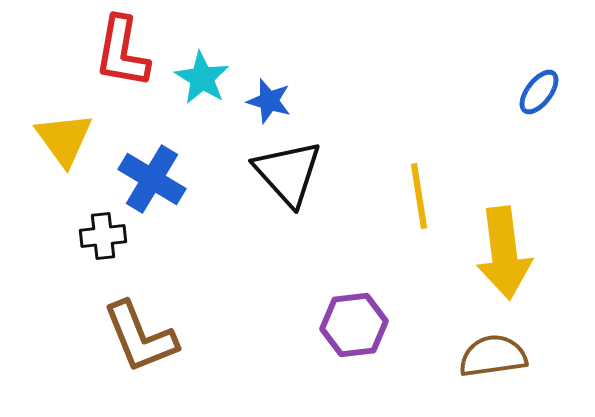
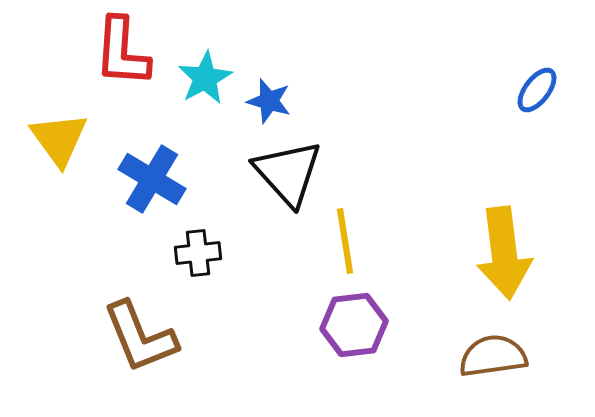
red L-shape: rotated 6 degrees counterclockwise
cyan star: moved 3 px right; rotated 12 degrees clockwise
blue ellipse: moved 2 px left, 2 px up
yellow triangle: moved 5 px left
yellow line: moved 74 px left, 45 px down
black cross: moved 95 px right, 17 px down
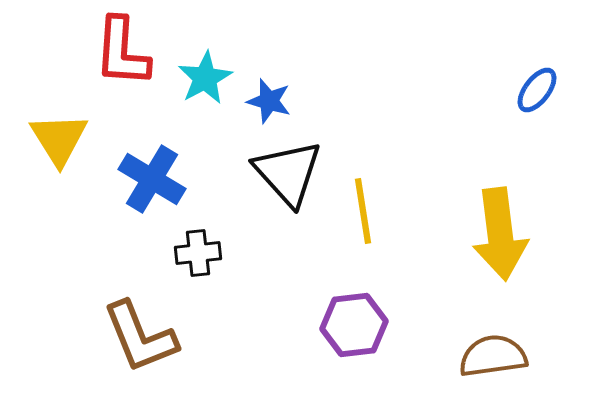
yellow triangle: rotated 4 degrees clockwise
yellow line: moved 18 px right, 30 px up
yellow arrow: moved 4 px left, 19 px up
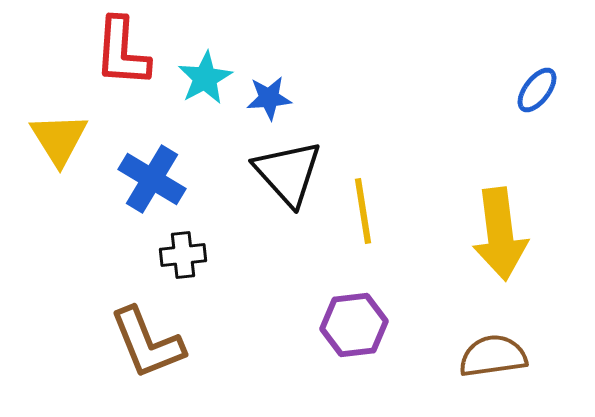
blue star: moved 3 px up; rotated 21 degrees counterclockwise
black cross: moved 15 px left, 2 px down
brown L-shape: moved 7 px right, 6 px down
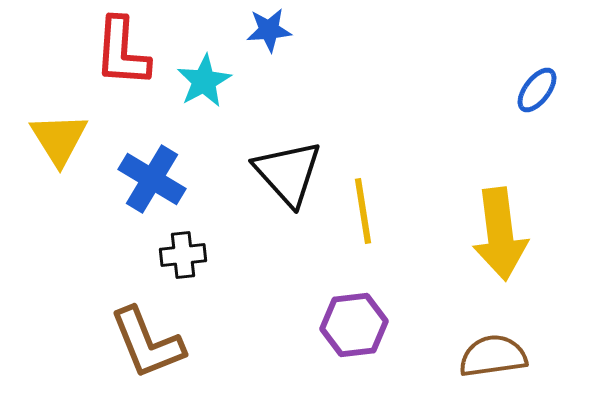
cyan star: moved 1 px left, 3 px down
blue star: moved 68 px up
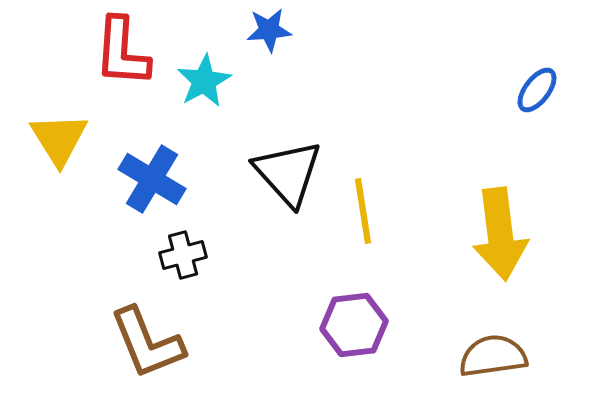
black cross: rotated 9 degrees counterclockwise
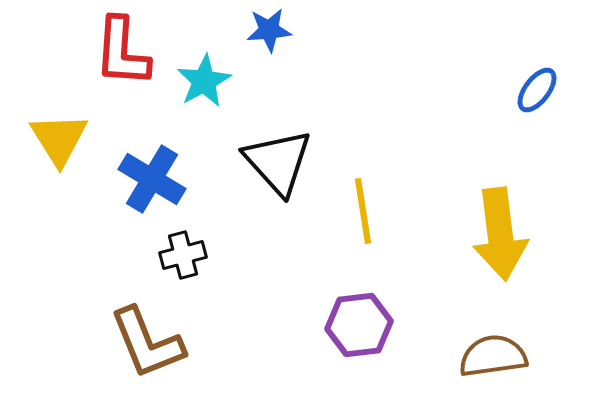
black triangle: moved 10 px left, 11 px up
purple hexagon: moved 5 px right
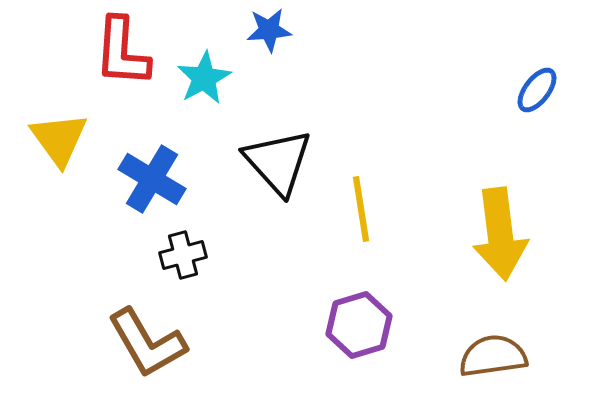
cyan star: moved 3 px up
yellow triangle: rotated 4 degrees counterclockwise
yellow line: moved 2 px left, 2 px up
purple hexagon: rotated 10 degrees counterclockwise
brown L-shape: rotated 8 degrees counterclockwise
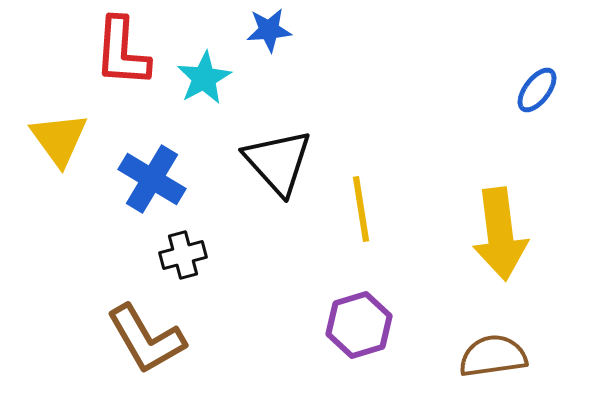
brown L-shape: moved 1 px left, 4 px up
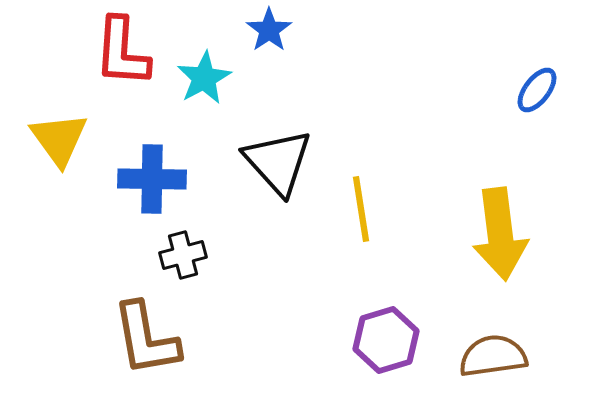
blue star: rotated 30 degrees counterclockwise
blue cross: rotated 30 degrees counterclockwise
purple hexagon: moved 27 px right, 15 px down
brown L-shape: rotated 20 degrees clockwise
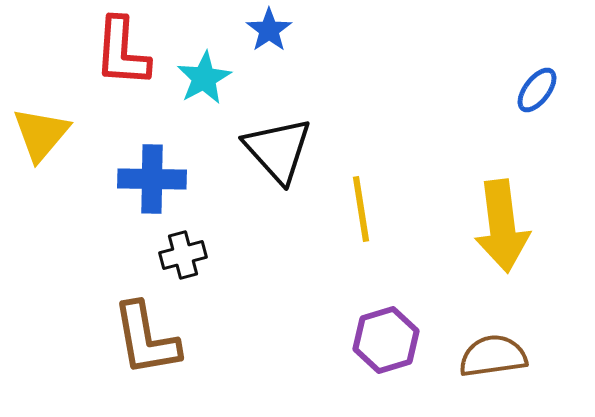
yellow triangle: moved 18 px left, 5 px up; rotated 16 degrees clockwise
black triangle: moved 12 px up
yellow arrow: moved 2 px right, 8 px up
